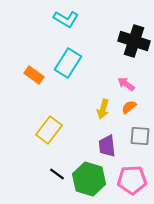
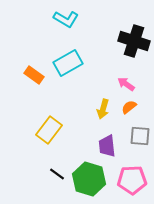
cyan rectangle: rotated 28 degrees clockwise
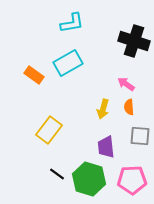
cyan L-shape: moved 6 px right, 4 px down; rotated 40 degrees counterclockwise
orange semicircle: rotated 56 degrees counterclockwise
purple trapezoid: moved 1 px left, 1 px down
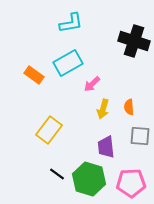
cyan L-shape: moved 1 px left
pink arrow: moved 34 px left; rotated 78 degrees counterclockwise
pink pentagon: moved 1 px left, 3 px down
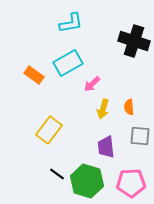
green hexagon: moved 2 px left, 2 px down
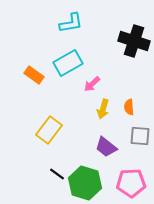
purple trapezoid: rotated 45 degrees counterclockwise
green hexagon: moved 2 px left, 2 px down
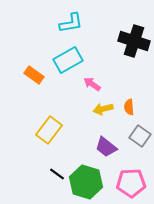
cyan rectangle: moved 3 px up
pink arrow: rotated 78 degrees clockwise
yellow arrow: rotated 60 degrees clockwise
gray square: rotated 30 degrees clockwise
green hexagon: moved 1 px right, 1 px up
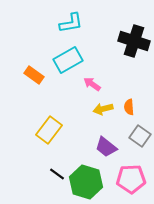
pink pentagon: moved 4 px up
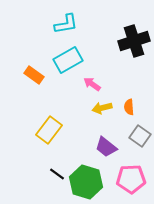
cyan L-shape: moved 5 px left, 1 px down
black cross: rotated 36 degrees counterclockwise
yellow arrow: moved 1 px left, 1 px up
